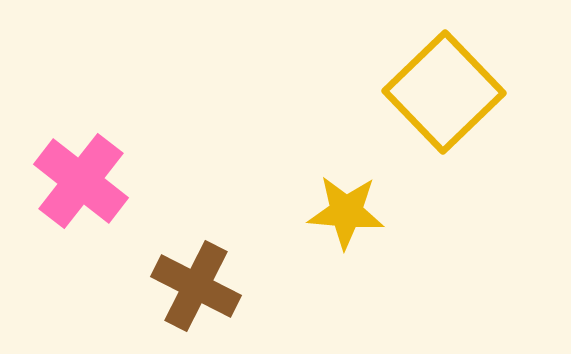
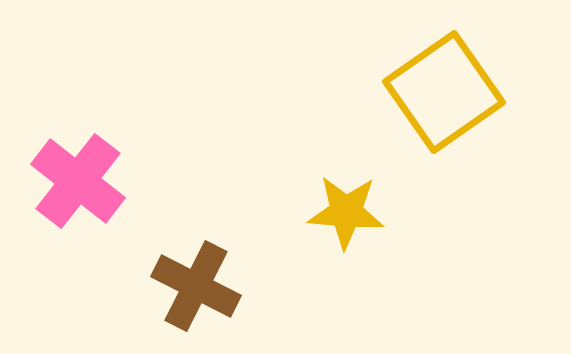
yellow square: rotated 9 degrees clockwise
pink cross: moved 3 px left
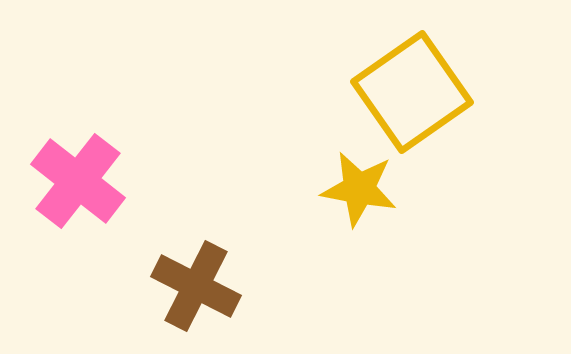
yellow square: moved 32 px left
yellow star: moved 13 px right, 23 px up; rotated 6 degrees clockwise
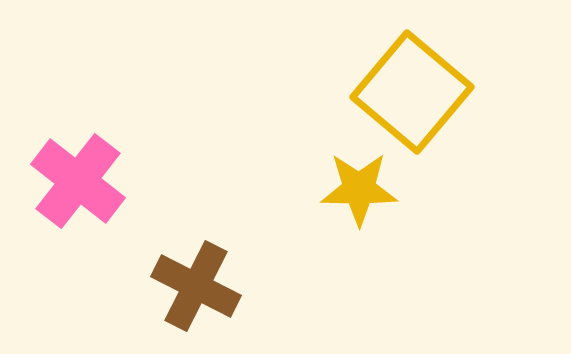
yellow square: rotated 15 degrees counterclockwise
yellow star: rotated 10 degrees counterclockwise
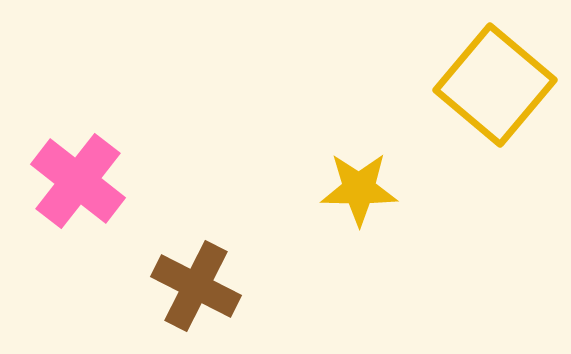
yellow square: moved 83 px right, 7 px up
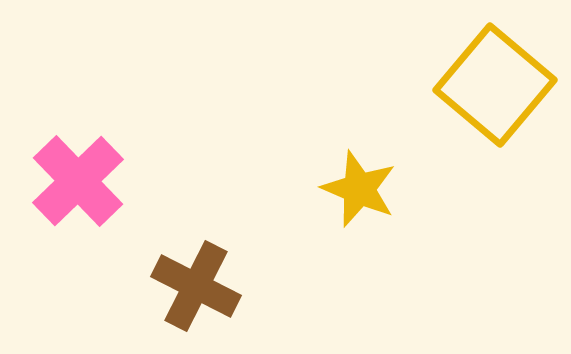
pink cross: rotated 8 degrees clockwise
yellow star: rotated 22 degrees clockwise
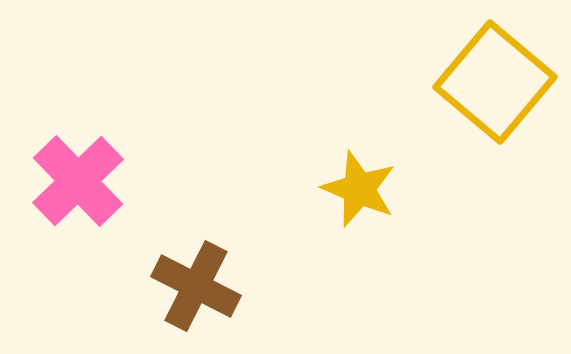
yellow square: moved 3 px up
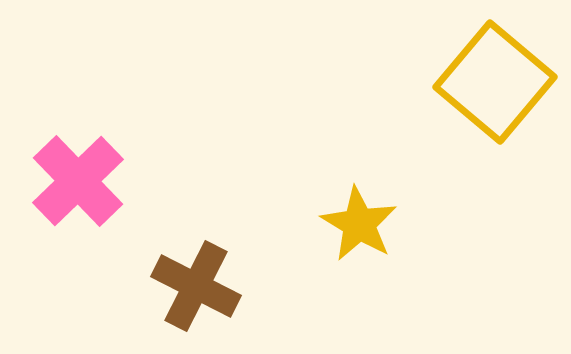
yellow star: moved 35 px down; rotated 8 degrees clockwise
